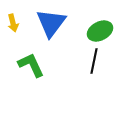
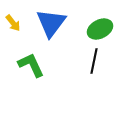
yellow arrow: rotated 24 degrees counterclockwise
green ellipse: moved 2 px up
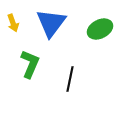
yellow arrow: rotated 18 degrees clockwise
black line: moved 24 px left, 18 px down
green L-shape: moved 1 px left, 1 px up; rotated 48 degrees clockwise
